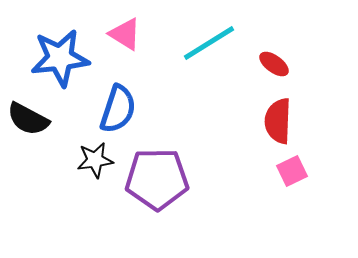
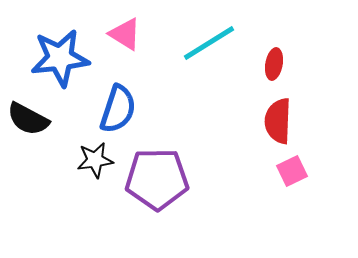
red ellipse: rotated 64 degrees clockwise
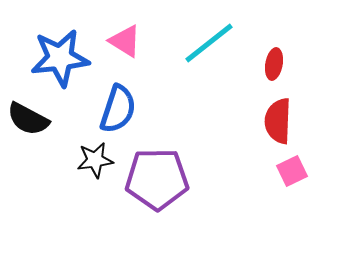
pink triangle: moved 7 px down
cyan line: rotated 6 degrees counterclockwise
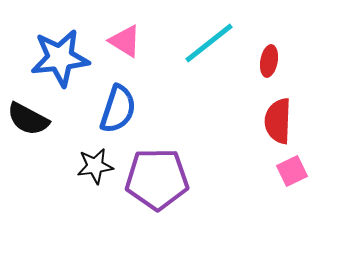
red ellipse: moved 5 px left, 3 px up
black star: moved 6 px down
